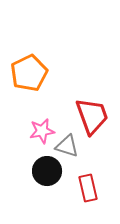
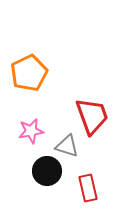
pink star: moved 11 px left
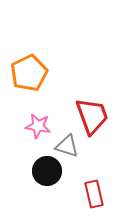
pink star: moved 7 px right, 5 px up; rotated 20 degrees clockwise
red rectangle: moved 6 px right, 6 px down
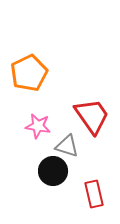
red trapezoid: rotated 15 degrees counterclockwise
black circle: moved 6 px right
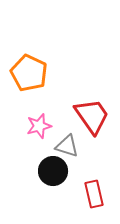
orange pentagon: rotated 21 degrees counterclockwise
pink star: moved 1 px right; rotated 25 degrees counterclockwise
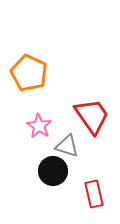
pink star: rotated 25 degrees counterclockwise
